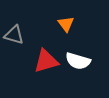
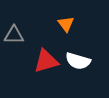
gray triangle: rotated 15 degrees counterclockwise
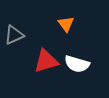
gray triangle: rotated 25 degrees counterclockwise
white semicircle: moved 1 px left, 3 px down
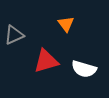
white semicircle: moved 7 px right, 5 px down
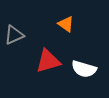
orange triangle: rotated 18 degrees counterclockwise
red triangle: moved 2 px right
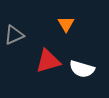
orange triangle: rotated 24 degrees clockwise
white semicircle: moved 2 px left
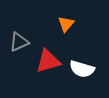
orange triangle: rotated 12 degrees clockwise
gray triangle: moved 5 px right, 7 px down
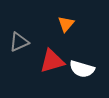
red triangle: moved 4 px right
